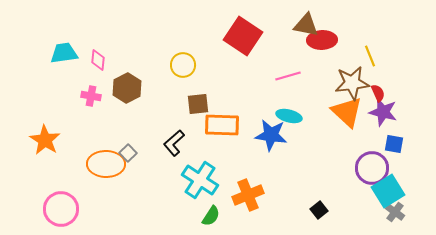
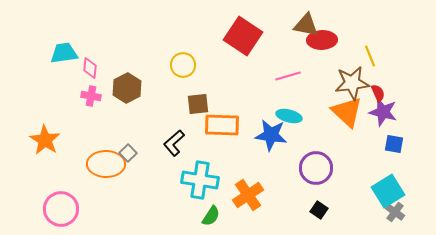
pink diamond: moved 8 px left, 8 px down
purple circle: moved 56 px left
cyan cross: rotated 24 degrees counterclockwise
orange cross: rotated 12 degrees counterclockwise
black square: rotated 18 degrees counterclockwise
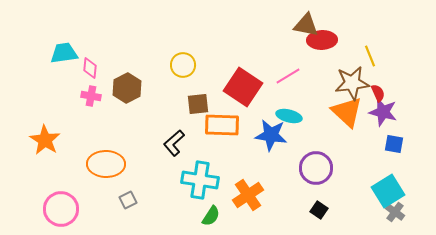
red square: moved 51 px down
pink line: rotated 15 degrees counterclockwise
gray square: moved 47 px down; rotated 18 degrees clockwise
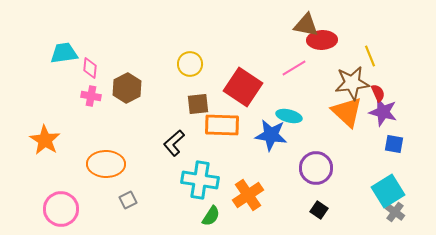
yellow circle: moved 7 px right, 1 px up
pink line: moved 6 px right, 8 px up
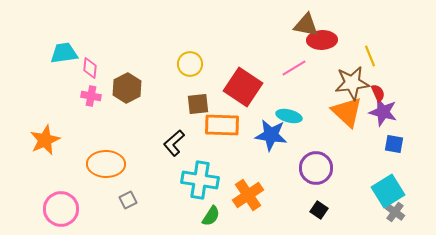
orange star: rotated 16 degrees clockwise
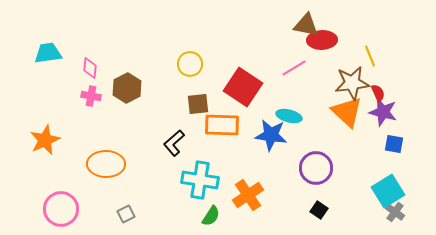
cyan trapezoid: moved 16 px left
gray square: moved 2 px left, 14 px down
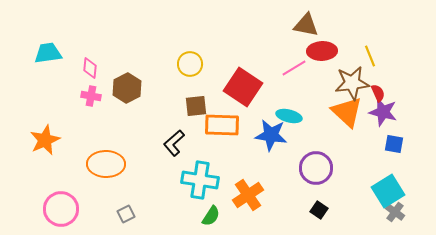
red ellipse: moved 11 px down
brown square: moved 2 px left, 2 px down
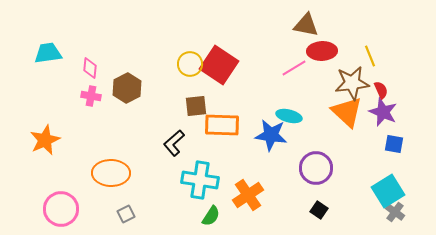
red square: moved 24 px left, 22 px up
red semicircle: moved 3 px right, 3 px up
purple star: rotated 8 degrees clockwise
orange ellipse: moved 5 px right, 9 px down
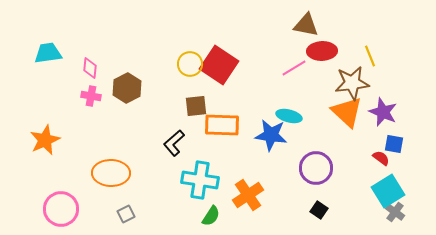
red semicircle: moved 68 px down; rotated 30 degrees counterclockwise
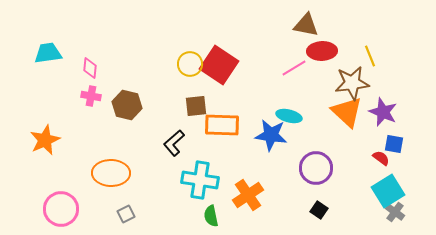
brown hexagon: moved 17 px down; rotated 20 degrees counterclockwise
green semicircle: rotated 135 degrees clockwise
